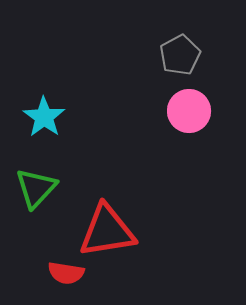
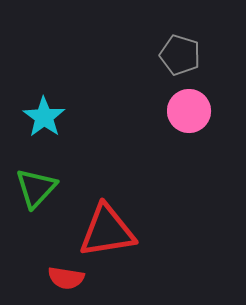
gray pentagon: rotated 27 degrees counterclockwise
red semicircle: moved 5 px down
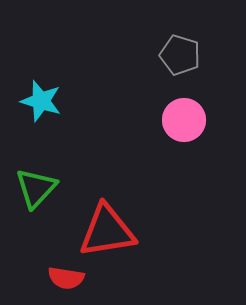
pink circle: moved 5 px left, 9 px down
cyan star: moved 3 px left, 16 px up; rotated 18 degrees counterclockwise
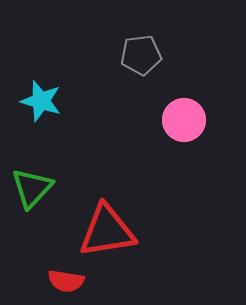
gray pentagon: moved 39 px left; rotated 24 degrees counterclockwise
green triangle: moved 4 px left
red semicircle: moved 3 px down
